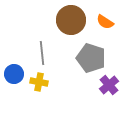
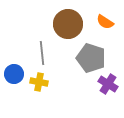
brown circle: moved 3 px left, 4 px down
purple cross: moved 1 px left, 1 px up; rotated 18 degrees counterclockwise
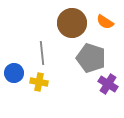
brown circle: moved 4 px right, 1 px up
blue circle: moved 1 px up
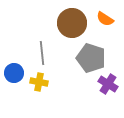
orange semicircle: moved 3 px up
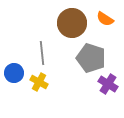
yellow cross: rotated 18 degrees clockwise
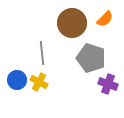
orange semicircle: rotated 78 degrees counterclockwise
blue circle: moved 3 px right, 7 px down
purple cross: rotated 12 degrees counterclockwise
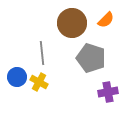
orange semicircle: moved 1 px right, 1 px down
blue circle: moved 3 px up
purple cross: moved 8 px down; rotated 30 degrees counterclockwise
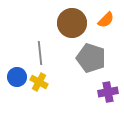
gray line: moved 2 px left
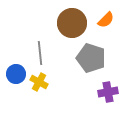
blue circle: moved 1 px left, 3 px up
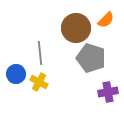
brown circle: moved 4 px right, 5 px down
